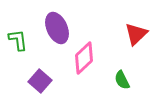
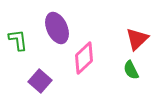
red triangle: moved 1 px right, 5 px down
green semicircle: moved 9 px right, 10 px up
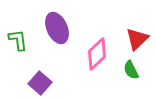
pink diamond: moved 13 px right, 4 px up
purple square: moved 2 px down
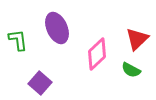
green semicircle: rotated 36 degrees counterclockwise
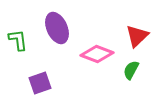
red triangle: moved 3 px up
pink diamond: rotated 64 degrees clockwise
green semicircle: rotated 90 degrees clockwise
purple square: rotated 30 degrees clockwise
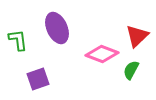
pink diamond: moved 5 px right
purple square: moved 2 px left, 4 px up
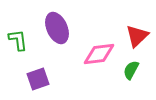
pink diamond: moved 3 px left; rotated 28 degrees counterclockwise
